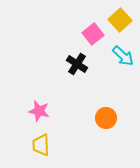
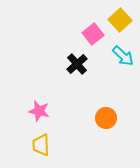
black cross: rotated 15 degrees clockwise
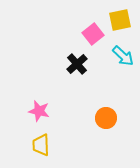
yellow square: rotated 30 degrees clockwise
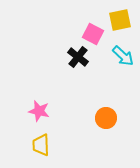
pink square: rotated 25 degrees counterclockwise
black cross: moved 1 px right, 7 px up; rotated 10 degrees counterclockwise
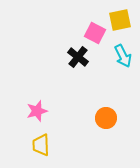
pink square: moved 2 px right, 1 px up
cyan arrow: rotated 20 degrees clockwise
pink star: moved 2 px left; rotated 30 degrees counterclockwise
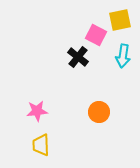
pink square: moved 1 px right, 2 px down
cyan arrow: rotated 35 degrees clockwise
pink star: rotated 10 degrees clockwise
orange circle: moved 7 px left, 6 px up
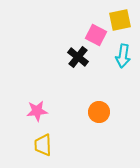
yellow trapezoid: moved 2 px right
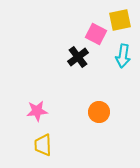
pink square: moved 1 px up
black cross: rotated 15 degrees clockwise
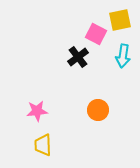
orange circle: moved 1 px left, 2 px up
